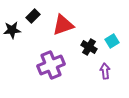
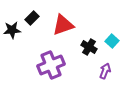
black rectangle: moved 1 px left, 2 px down
cyan square: rotated 16 degrees counterclockwise
purple arrow: rotated 28 degrees clockwise
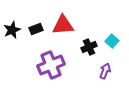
black rectangle: moved 4 px right, 11 px down; rotated 24 degrees clockwise
red triangle: rotated 15 degrees clockwise
black star: rotated 18 degrees counterclockwise
black cross: rotated 35 degrees clockwise
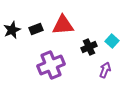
purple arrow: moved 1 px up
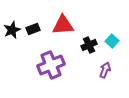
black rectangle: moved 3 px left
black cross: moved 2 px up
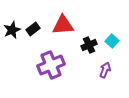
black rectangle: rotated 16 degrees counterclockwise
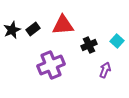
cyan square: moved 5 px right
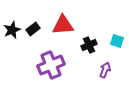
cyan square: rotated 24 degrees counterclockwise
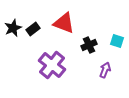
red triangle: moved 1 px right, 2 px up; rotated 25 degrees clockwise
black star: moved 1 px right, 2 px up
purple cross: moved 1 px right; rotated 28 degrees counterclockwise
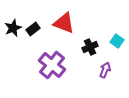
cyan square: rotated 16 degrees clockwise
black cross: moved 1 px right, 2 px down
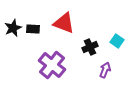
black rectangle: rotated 40 degrees clockwise
